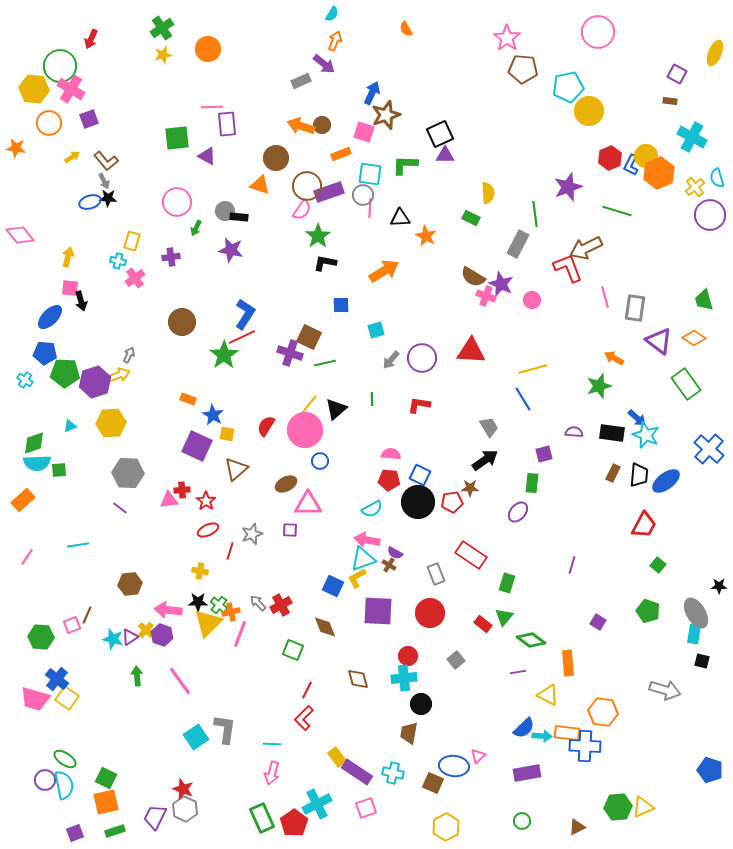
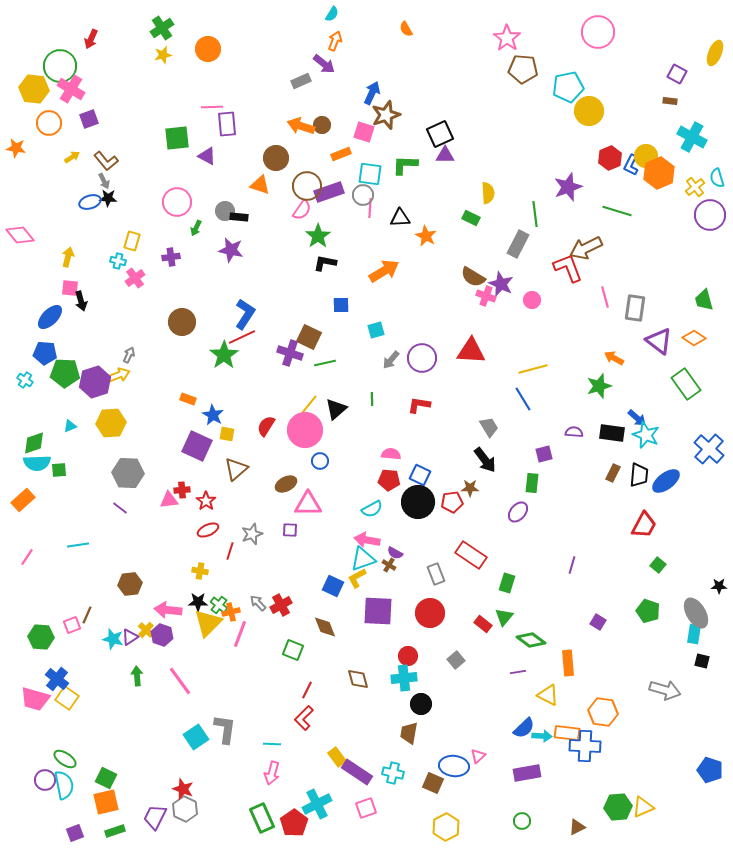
black arrow at (485, 460): rotated 88 degrees clockwise
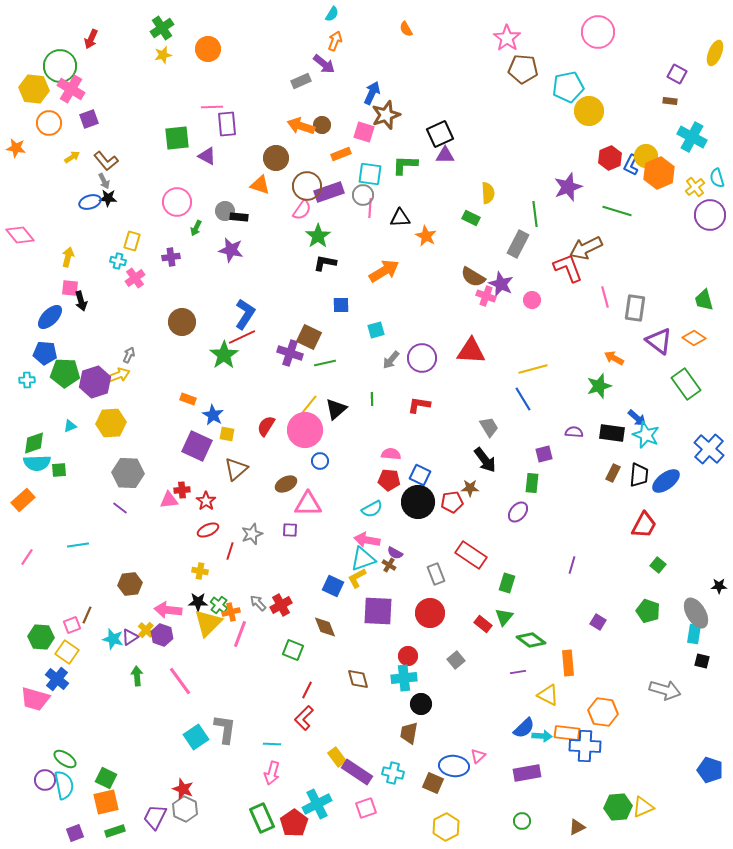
cyan cross at (25, 380): moved 2 px right; rotated 35 degrees counterclockwise
yellow square at (67, 698): moved 46 px up
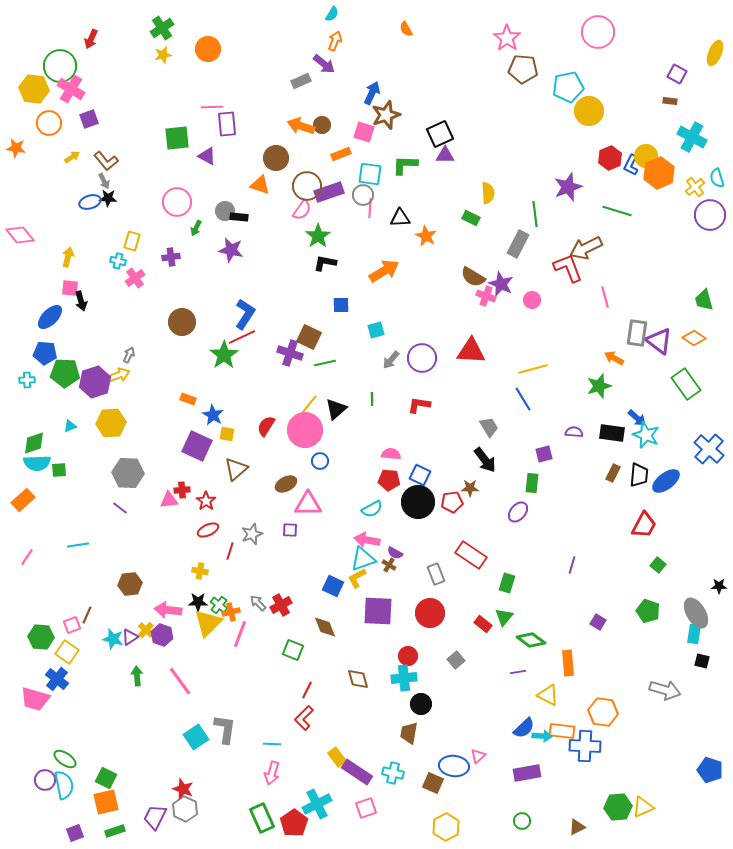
gray rectangle at (635, 308): moved 2 px right, 25 px down
orange rectangle at (567, 733): moved 5 px left, 2 px up
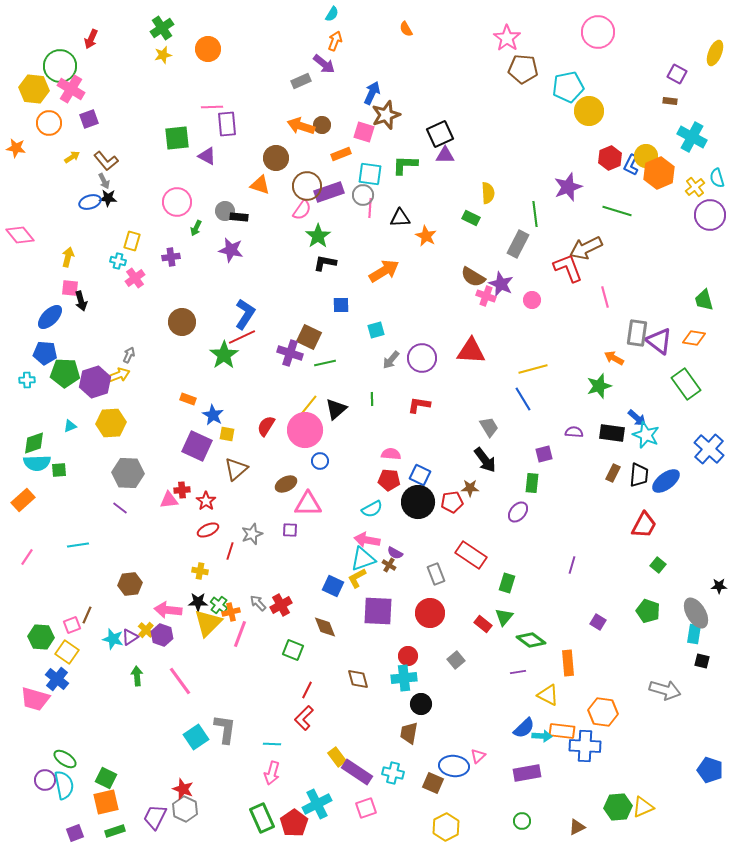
orange diamond at (694, 338): rotated 25 degrees counterclockwise
